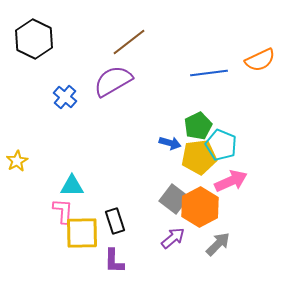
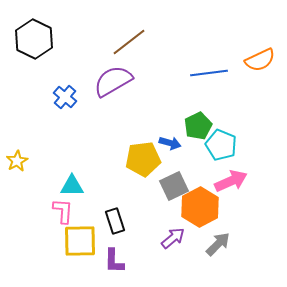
yellow pentagon: moved 56 px left, 2 px down
gray square: moved 13 px up; rotated 28 degrees clockwise
yellow square: moved 2 px left, 8 px down
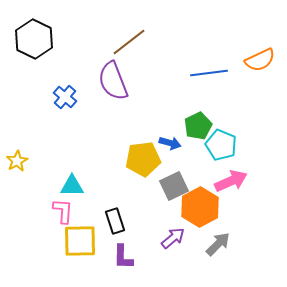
purple semicircle: rotated 81 degrees counterclockwise
purple L-shape: moved 9 px right, 4 px up
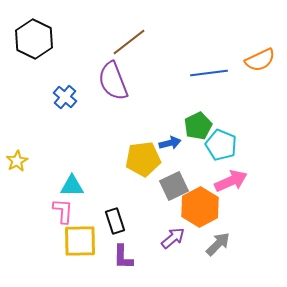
blue arrow: rotated 30 degrees counterclockwise
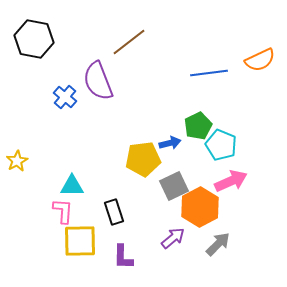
black hexagon: rotated 15 degrees counterclockwise
purple semicircle: moved 15 px left
black rectangle: moved 1 px left, 9 px up
